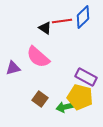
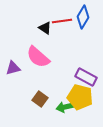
blue diamond: rotated 15 degrees counterclockwise
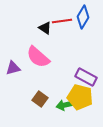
green arrow: moved 2 px up
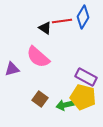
purple triangle: moved 1 px left, 1 px down
yellow pentagon: moved 3 px right
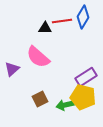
black triangle: rotated 32 degrees counterclockwise
purple triangle: rotated 28 degrees counterclockwise
purple rectangle: rotated 60 degrees counterclockwise
brown square: rotated 28 degrees clockwise
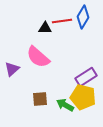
brown square: rotated 21 degrees clockwise
green arrow: rotated 42 degrees clockwise
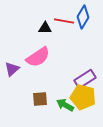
red line: moved 2 px right; rotated 18 degrees clockwise
pink semicircle: rotated 75 degrees counterclockwise
purple rectangle: moved 1 px left, 2 px down
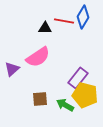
purple rectangle: moved 7 px left, 1 px up; rotated 20 degrees counterclockwise
yellow pentagon: moved 2 px right, 2 px up
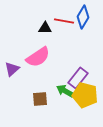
green arrow: moved 14 px up
